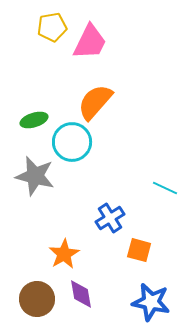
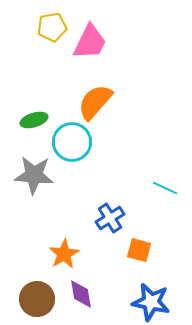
gray star: moved 1 px left, 1 px up; rotated 9 degrees counterclockwise
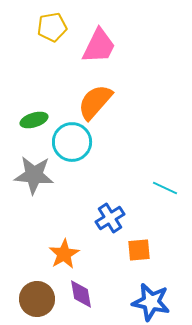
pink trapezoid: moved 9 px right, 4 px down
orange square: rotated 20 degrees counterclockwise
